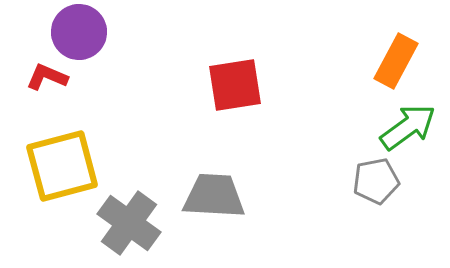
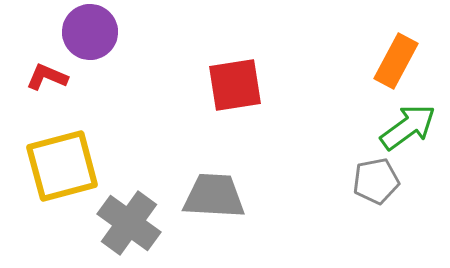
purple circle: moved 11 px right
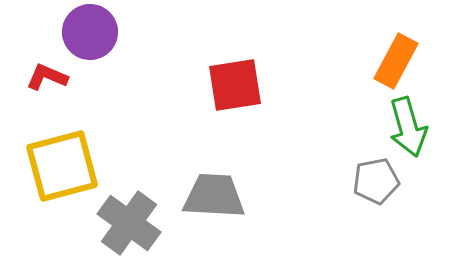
green arrow: rotated 110 degrees clockwise
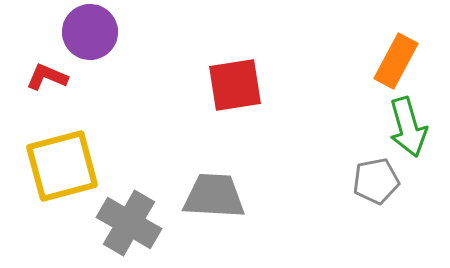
gray cross: rotated 6 degrees counterclockwise
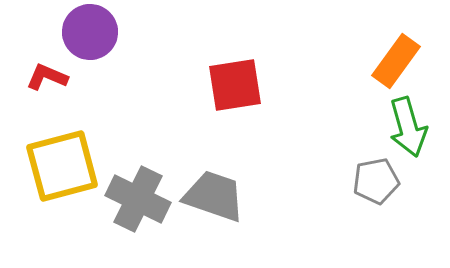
orange rectangle: rotated 8 degrees clockwise
gray trapezoid: rotated 16 degrees clockwise
gray cross: moved 9 px right, 24 px up; rotated 4 degrees counterclockwise
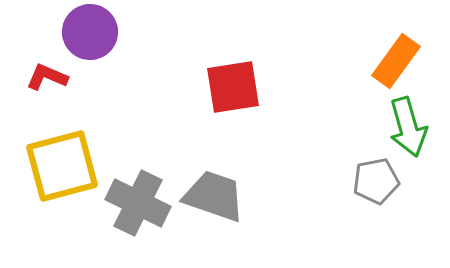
red square: moved 2 px left, 2 px down
gray cross: moved 4 px down
